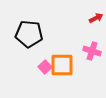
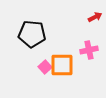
red arrow: moved 1 px left, 1 px up
black pentagon: moved 3 px right
pink cross: moved 3 px left, 1 px up; rotated 30 degrees counterclockwise
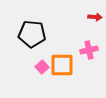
red arrow: rotated 32 degrees clockwise
pink square: moved 3 px left
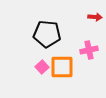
black pentagon: moved 15 px right
orange square: moved 2 px down
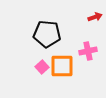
red arrow: rotated 24 degrees counterclockwise
pink cross: moved 1 px left, 1 px down
orange square: moved 1 px up
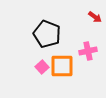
red arrow: rotated 56 degrees clockwise
black pentagon: rotated 16 degrees clockwise
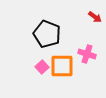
pink cross: moved 1 px left, 3 px down; rotated 30 degrees clockwise
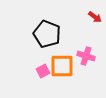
pink cross: moved 1 px left, 2 px down
pink square: moved 1 px right, 4 px down; rotated 16 degrees clockwise
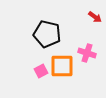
black pentagon: rotated 8 degrees counterclockwise
pink cross: moved 1 px right, 3 px up
pink square: moved 2 px left
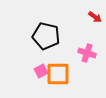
black pentagon: moved 1 px left, 2 px down
orange square: moved 4 px left, 8 px down
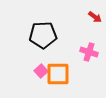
black pentagon: moved 3 px left, 1 px up; rotated 16 degrees counterclockwise
pink cross: moved 2 px right, 1 px up
pink square: rotated 16 degrees counterclockwise
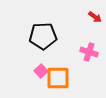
black pentagon: moved 1 px down
orange square: moved 4 px down
